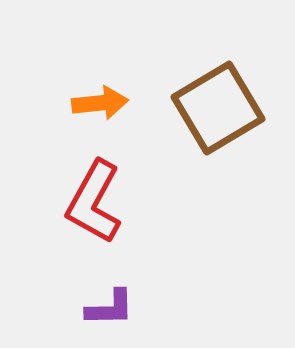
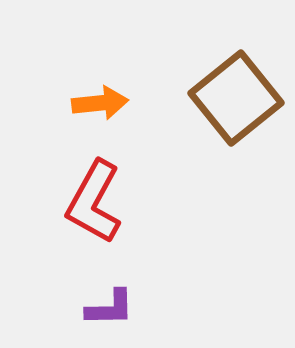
brown square: moved 18 px right, 10 px up; rotated 8 degrees counterclockwise
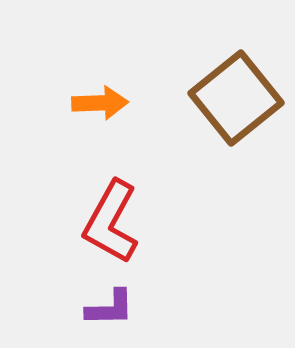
orange arrow: rotated 4 degrees clockwise
red L-shape: moved 17 px right, 20 px down
